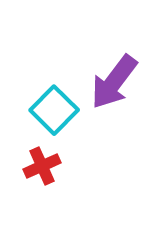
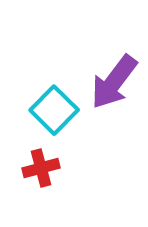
red cross: moved 1 px left, 2 px down; rotated 9 degrees clockwise
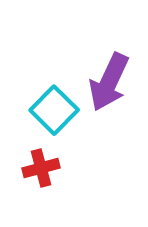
purple arrow: moved 5 px left; rotated 12 degrees counterclockwise
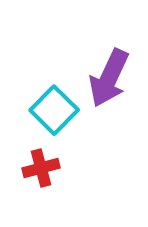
purple arrow: moved 4 px up
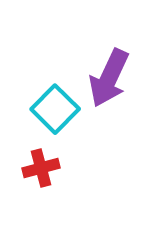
cyan square: moved 1 px right, 1 px up
